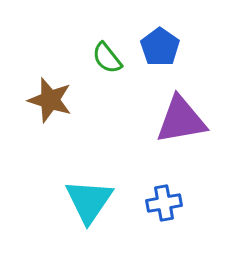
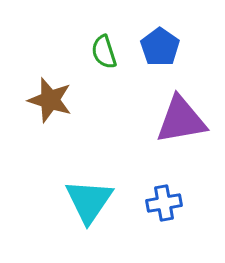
green semicircle: moved 3 px left, 6 px up; rotated 20 degrees clockwise
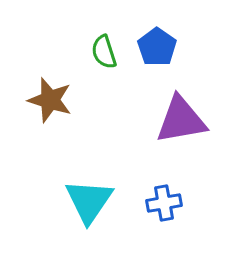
blue pentagon: moved 3 px left
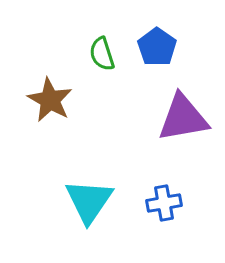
green semicircle: moved 2 px left, 2 px down
brown star: rotated 12 degrees clockwise
purple triangle: moved 2 px right, 2 px up
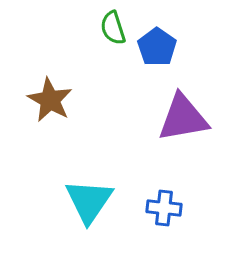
green semicircle: moved 11 px right, 26 px up
blue cross: moved 5 px down; rotated 16 degrees clockwise
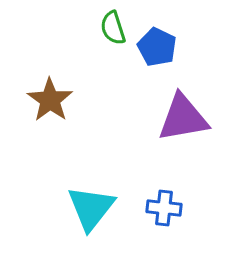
blue pentagon: rotated 9 degrees counterclockwise
brown star: rotated 6 degrees clockwise
cyan triangle: moved 2 px right, 7 px down; rotated 4 degrees clockwise
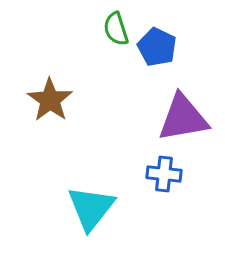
green semicircle: moved 3 px right, 1 px down
blue cross: moved 34 px up
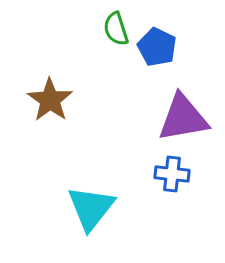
blue cross: moved 8 px right
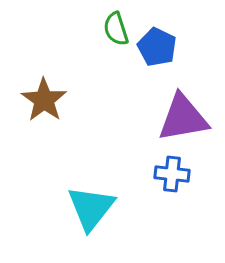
brown star: moved 6 px left
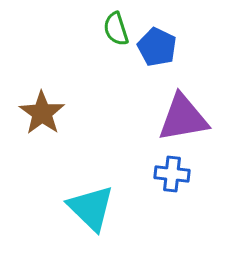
brown star: moved 2 px left, 13 px down
cyan triangle: rotated 24 degrees counterclockwise
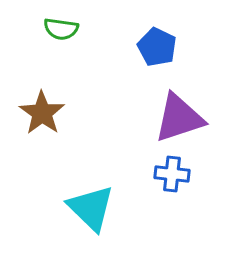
green semicircle: moved 55 px left; rotated 64 degrees counterclockwise
purple triangle: moved 4 px left; rotated 8 degrees counterclockwise
